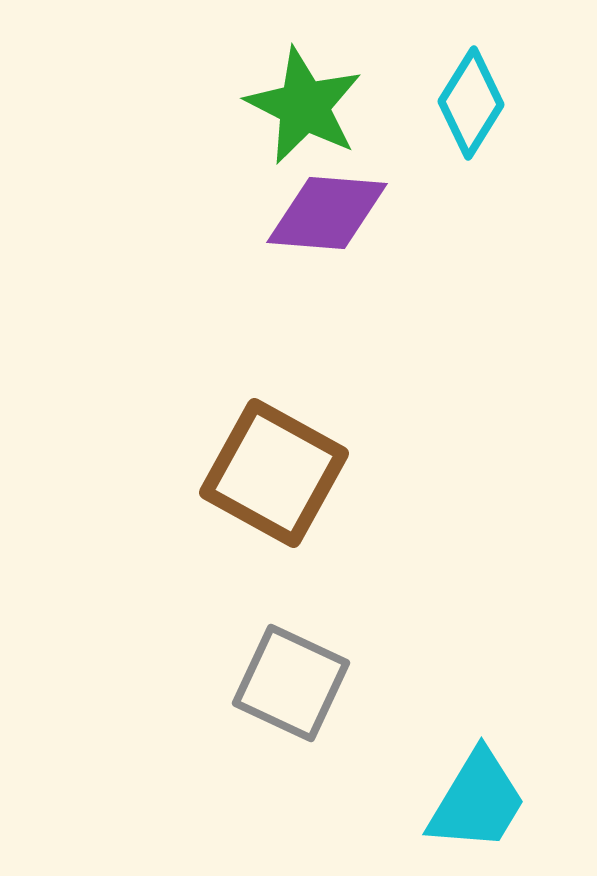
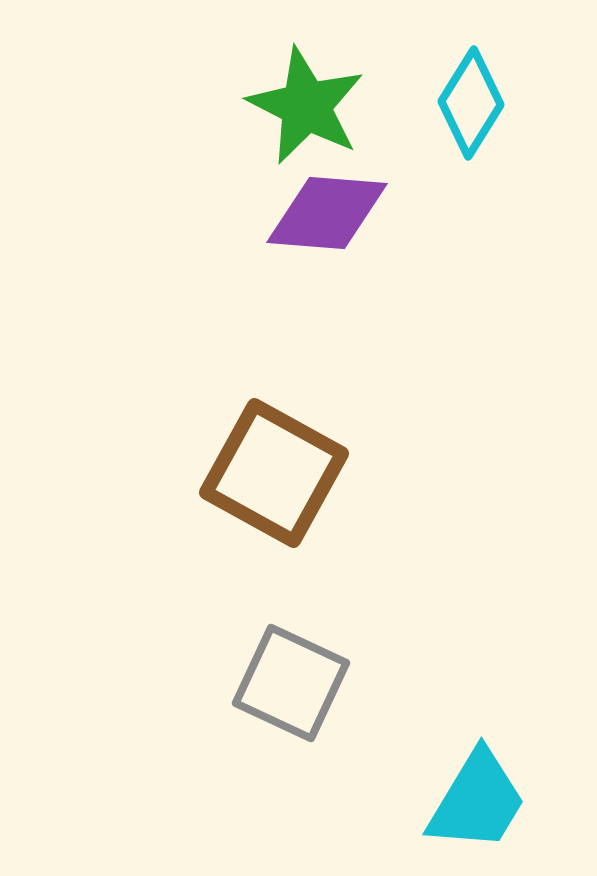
green star: moved 2 px right
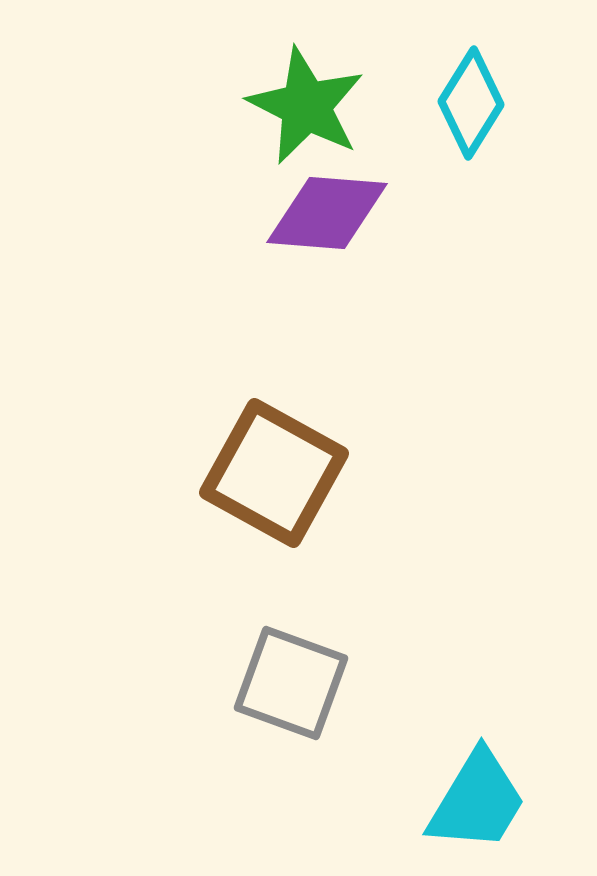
gray square: rotated 5 degrees counterclockwise
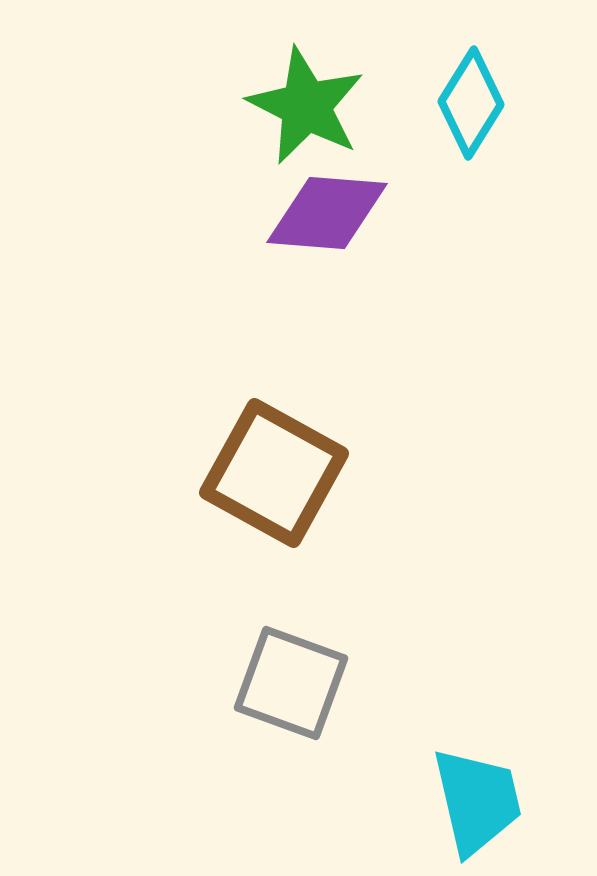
cyan trapezoid: rotated 44 degrees counterclockwise
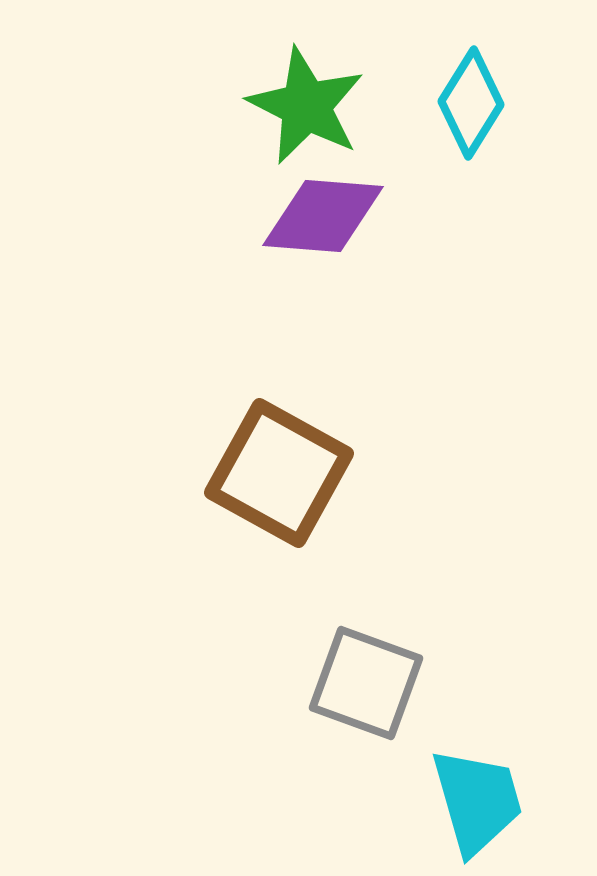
purple diamond: moved 4 px left, 3 px down
brown square: moved 5 px right
gray square: moved 75 px right
cyan trapezoid: rotated 3 degrees counterclockwise
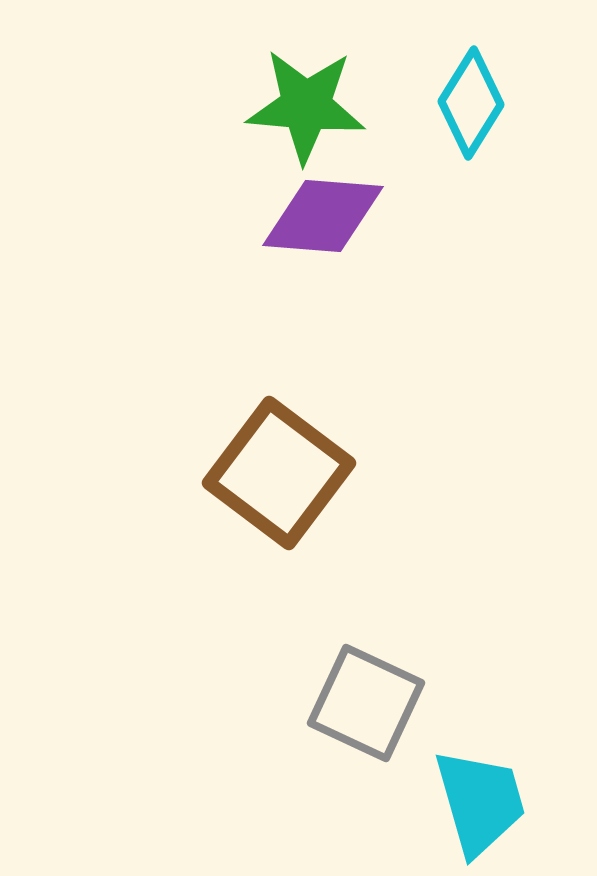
green star: rotated 22 degrees counterclockwise
brown square: rotated 8 degrees clockwise
gray square: moved 20 px down; rotated 5 degrees clockwise
cyan trapezoid: moved 3 px right, 1 px down
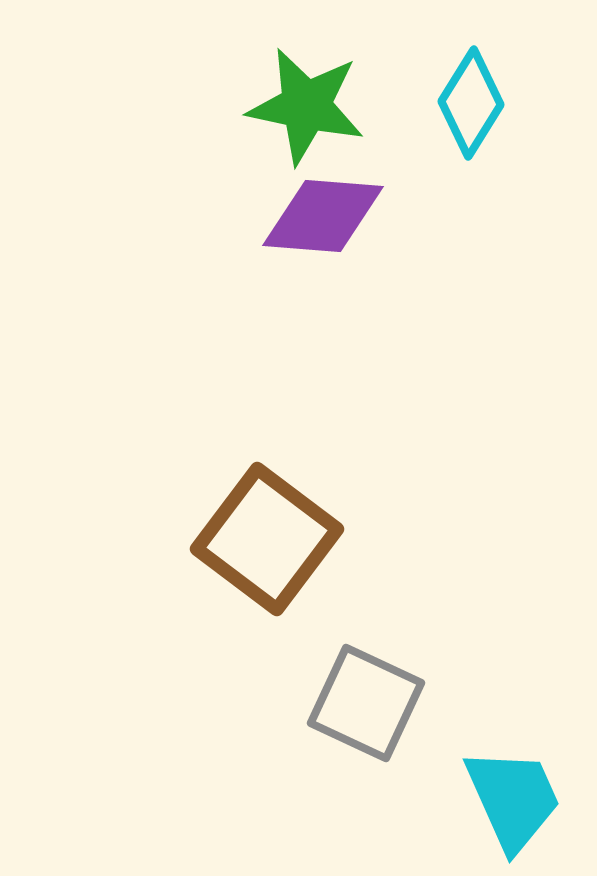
green star: rotated 7 degrees clockwise
brown square: moved 12 px left, 66 px down
cyan trapezoid: moved 33 px right, 3 px up; rotated 8 degrees counterclockwise
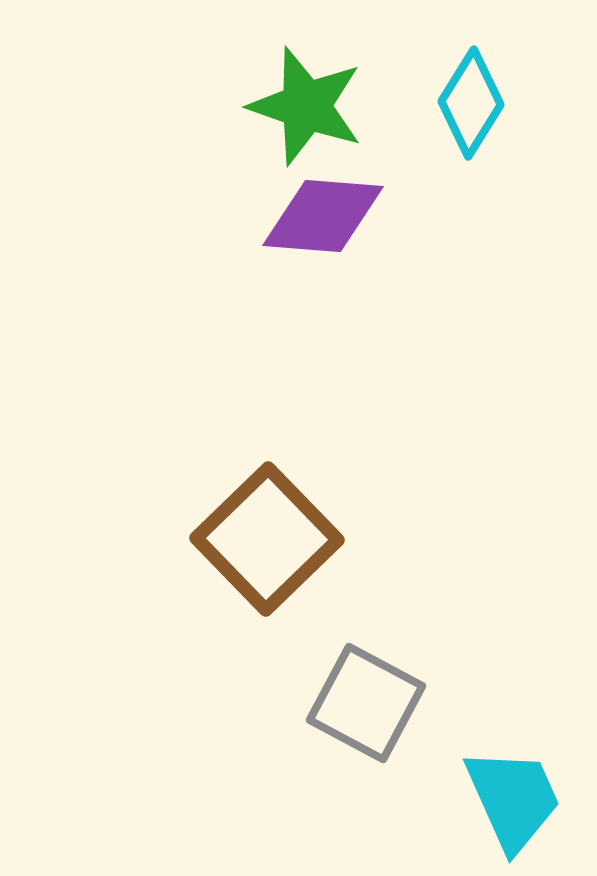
green star: rotated 7 degrees clockwise
brown square: rotated 9 degrees clockwise
gray square: rotated 3 degrees clockwise
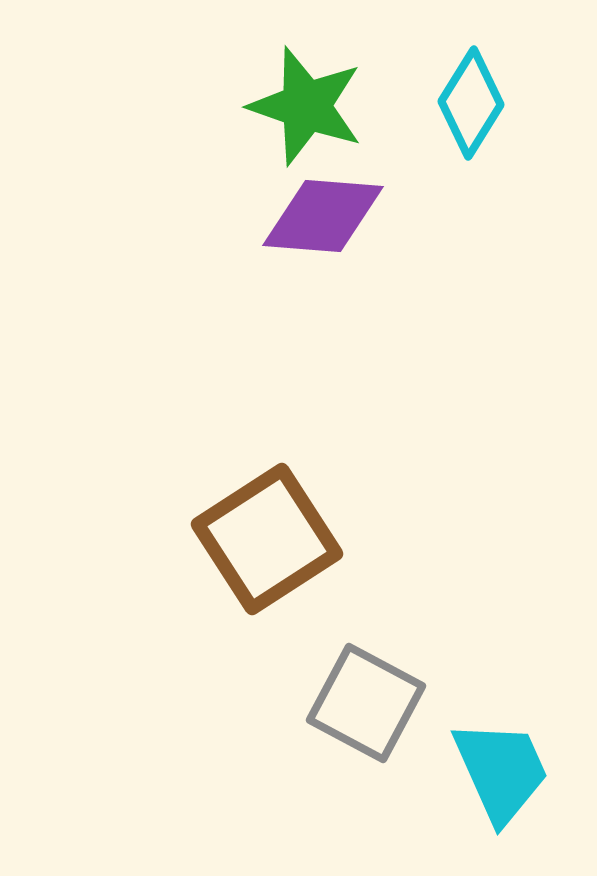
brown square: rotated 11 degrees clockwise
cyan trapezoid: moved 12 px left, 28 px up
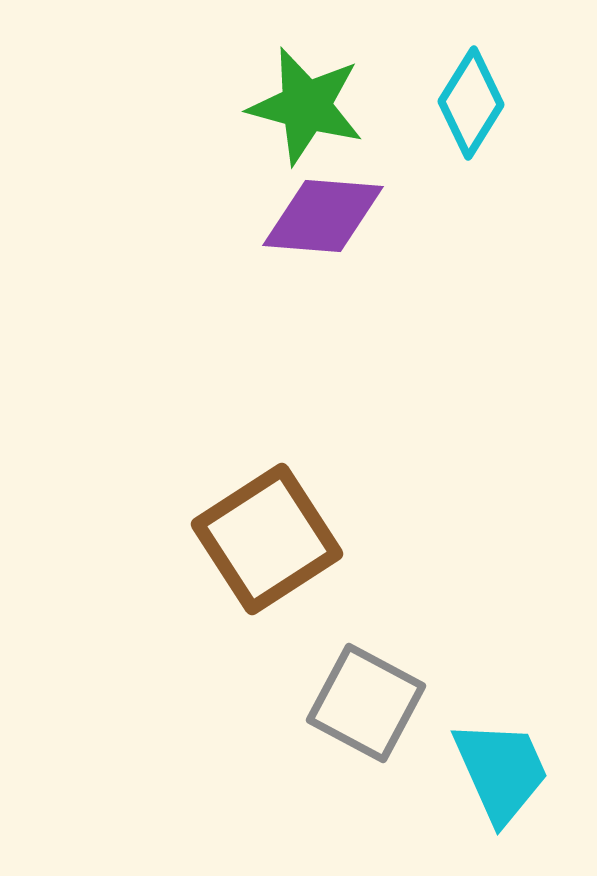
green star: rotated 4 degrees counterclockwise
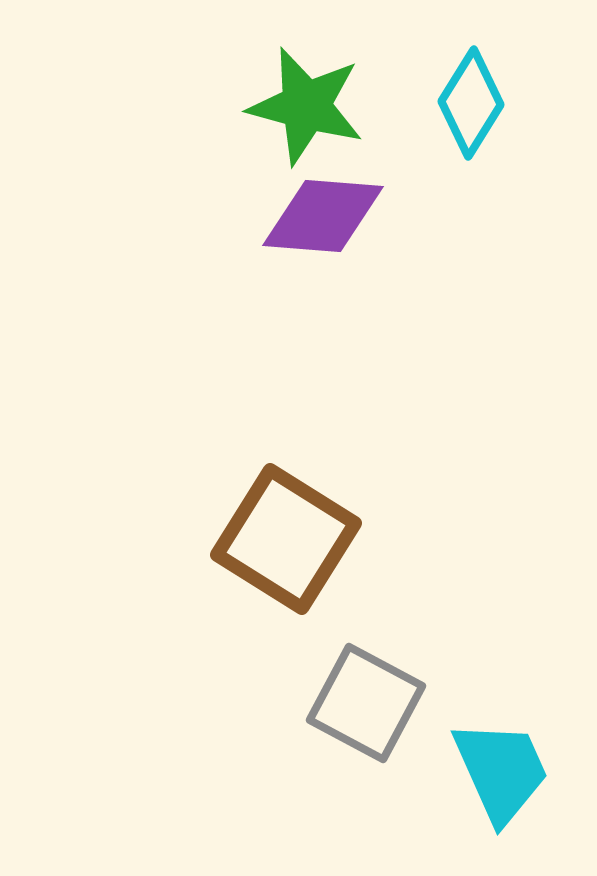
brown square: moved 19 px right; rotated 25 degrees counterclockwise
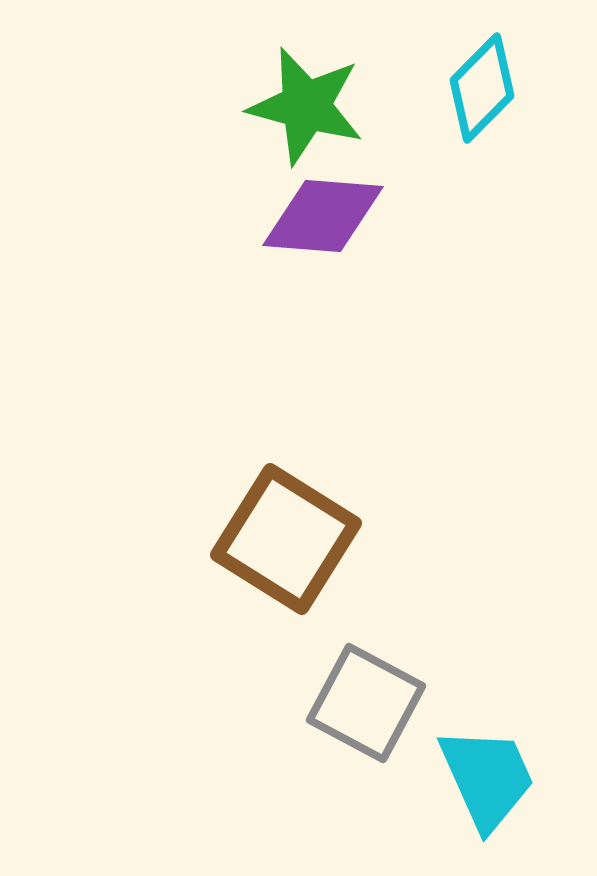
cyan diamond: moved 11 px right, 15 px up; rotated 13 degrees clockwise
cyan trapezoid: moved 14 px left, 7 px down
